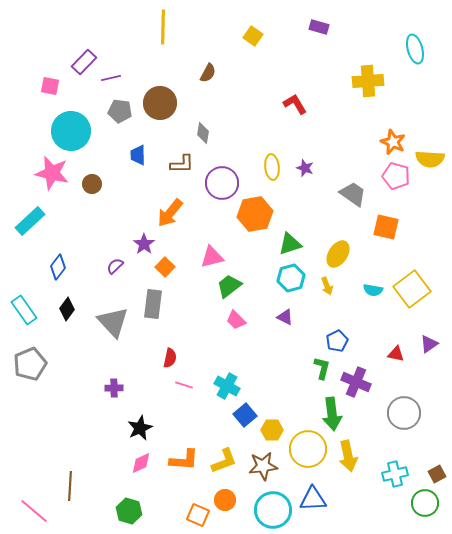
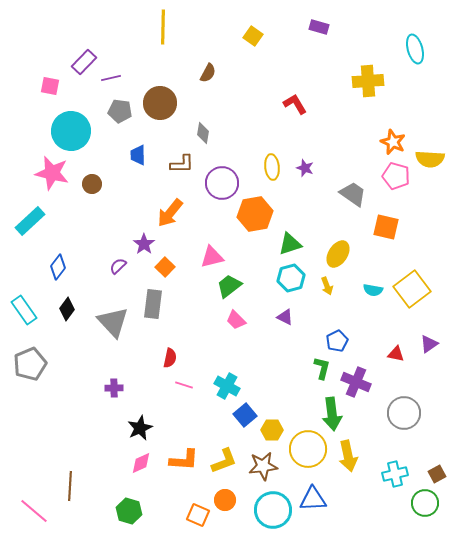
purple semicircle at (115, 266): moved 3 px right
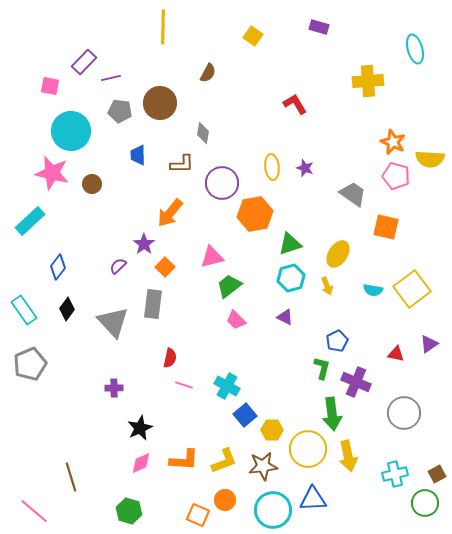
brown line at (70, 486): moved 1 px right, 9 px up; rotated 20 degrees counterclockwise
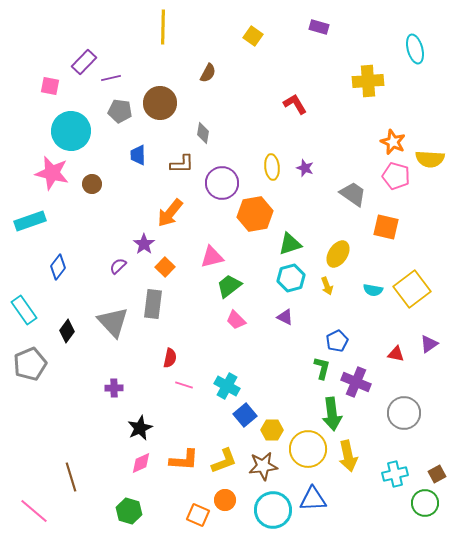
cyan rectangle at (30, 221): rotated 24 degrees clockwise
black diamond at (67, 309): moved 22 px down
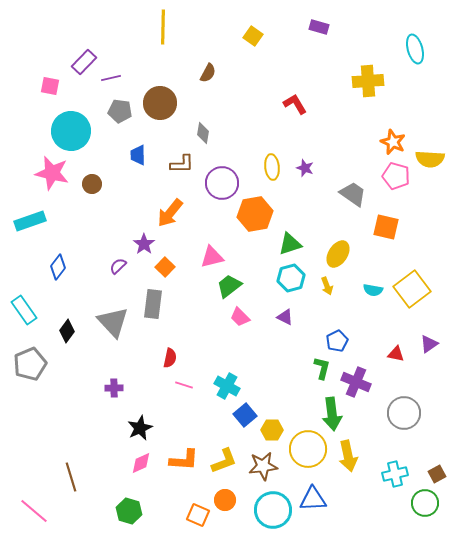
pink trapezoid at (236, 320): moved 4 px right, 3 px up
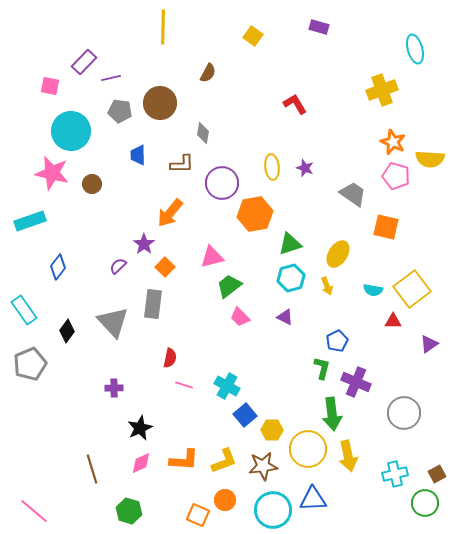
yellow cross at (368, 81): moved 14 px right, 9 px down; rotated 16 degrees counterclockwise
red triangle at (396, 354): moved 3 px left, 33 px up; rotated 12 degrees counterclockwise
brown line at (71, 477): moved 21 px right, 8 px up
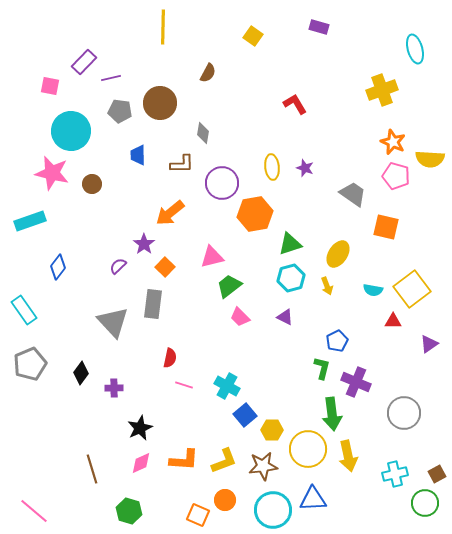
orange arrow at (170, 213): rotated 12 degrees clockwise
black diamond at (67, 331): moved 14 px right, 42 px down
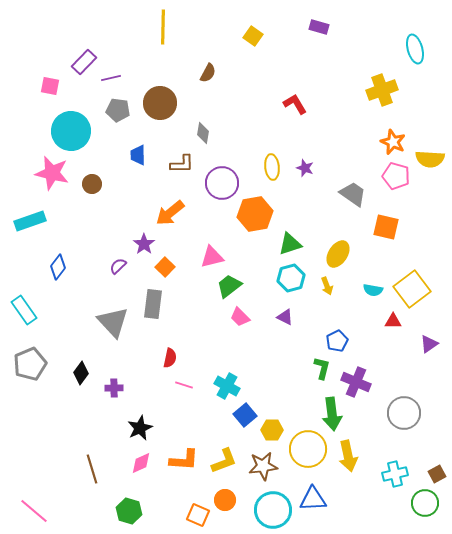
gray pentagon at (120, 111): moved 2 px left, 1 px up
